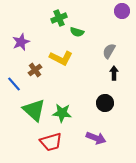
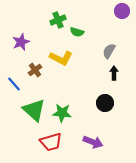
green cross: moved 1 px left, 2 px down
purple arrow: moved 3 px left, 4 px down
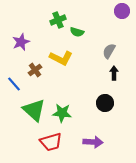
purple arrow: rotated 18 degrees counterclockwise
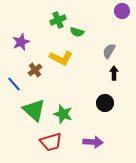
green star: moved 1 px right, 1 px down; rotated 12 degrees clockwise
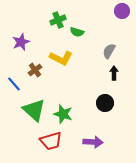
red trapezoid: moved 1 px up
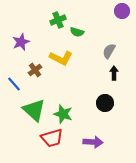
red trapezoid: moved 1 px right, 3 px up
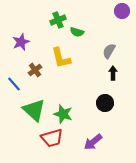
yellow L-shape: rotated 50 degrees clockwise
black arrow: moved 1 px left
purple arrow: rotated 138 degrees clockwise
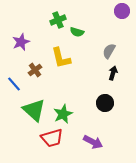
black arrow: rotated 16 degrees clockwise
green star: rotated 30 degrees clockwise
purple arrow: rotated 114 degrees counterclockwise
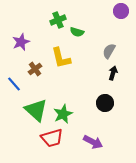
purple circle: moved 1 px left
brown cross: moved 1 px up
green triangle: moved 2 px right
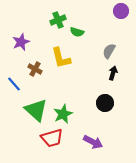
brown cross: rotated 24 degrees counterclockwise
